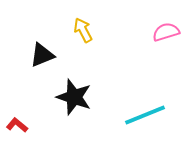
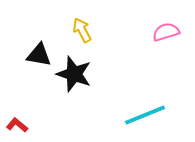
yellow arrow: moved 1 px left
black triangle: moved 3 px left; rotated 32 degrees clockwise
black star: moved 23 px up
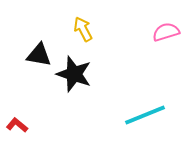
yellow arrow: moved 1 px right, 1 px up
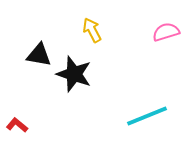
yellow arrow: moved 9 px right, 1 px down
cyan line: moved 2 px right, 1 px down
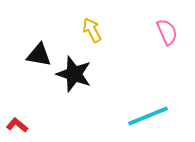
pink semicircle: moved 1 px right; rotated 84 degrees clockwise
cyan line: moved 1 px right
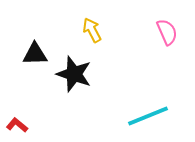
black triangle: moved 4 px left, 1 px up; rotated 12 degrees counterclockwise
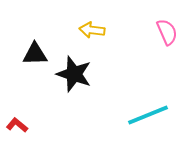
yellow arrow: rotated 55 degrees counterclockwise
cyan line: moved 1 px up
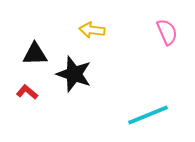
red L-shape: moved 10 px right, 33 px up
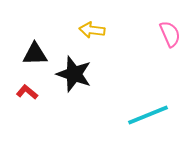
pink semicircle: moved 3 px right, 2 px down
